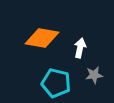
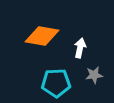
orange diamond: moved 2 px up
cyan pentagon: rotated 16 degrees counterclockwise
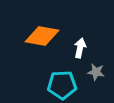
gray star: moved 2 px right, 3 px up; rotated 18 degrees clockwise
cyan pentagon: moved 6 px right, 2 px down
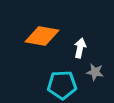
gray star: moved 1 px left
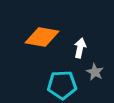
orange diamond: moved 1 px down
gray star: rotated 18 degrees clockwise
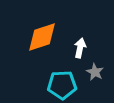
orange diamond: rotated 28 degrees counterclockwise
